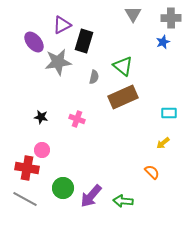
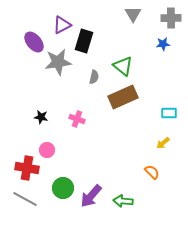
blue star: moved 2 px down; rotated 16 degrees clockwise
pink circle: moved 5 px right
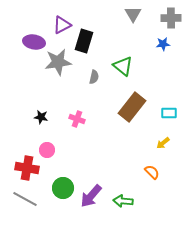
purple ellipse: rotated 40 degrees counterclockwise
brown rectangle: moved 9 px right, 10 px down; rotated 28 degrees counterclockwise
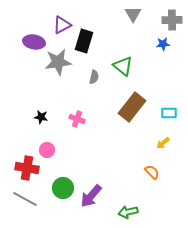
gray cross: moved 1 px right, 2 px down
green arrow: moved 5 px right, 11 px down; rotated 18 degrees counterclockwise
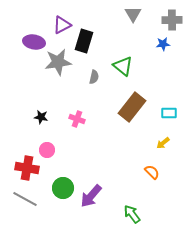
green arrow: moved 4 px right, 2 px down; rotated 66 degrees clockwise
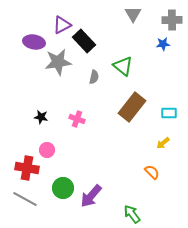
black rectangle: rotated 60 degrees counterclockwise
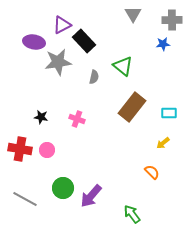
red cross: moved 7 px left, 19 px up
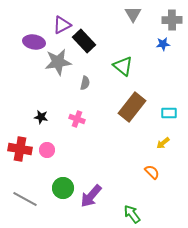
gray semicircle: moved 9 px left, 6 px down
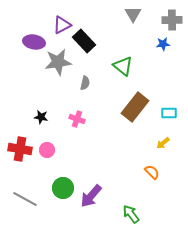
brown rectangle: moved 3 px right
green arrow: moved 1 px left
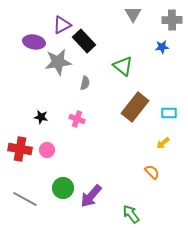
blue star: moved 1 px left, 3 px down
